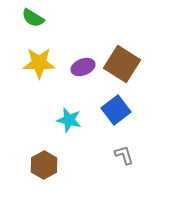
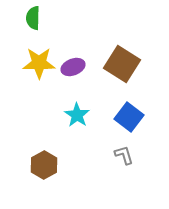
green semicircle: rotated 60 degrees clockwise
purple ellipse: moved 10 px left
blue square: moved 13 px right, 7 px down; rotated 16 degrees counterclockwise
cyan star: moved 8 px right, 5 px up; rotated 20 degrees clockwise
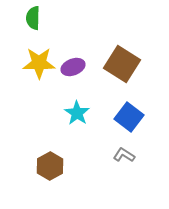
cyan star: moved 2 px up
gray L-shape: rotated 40 degrees counterclockwise
brown hexagon: moved 6 px right, 1 px down
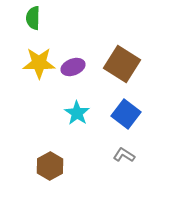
blue square: moved 3 px left, 3 px up
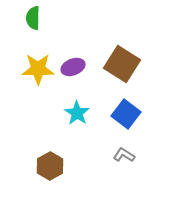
yellow star: moved 1 px left, 6 px down
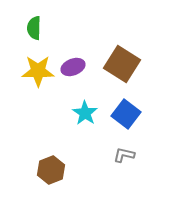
green semicircle: moved 1 px right, 10 px down
yellow star: moved 2 px down
cyan star: moved 8 px right
gray L-shape: rotated 20 degrees counterclockwise
brown hexagon: moved 1 px right, 4 px down; rotated 8 degrees clockwise
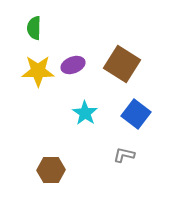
purple ellipse: moved 2 px up
blue square: moved 10 px right
brown hexagon: rotated 20 degrees clockwise
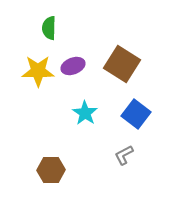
green semicircle: moved 15 px right
purple ellipse: moved 1 px down
gray L-shape: rotated 40 degrees counterclockwise
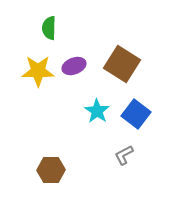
purple ellipse: moved 1 px right
cyan star: moved 12 px right, 2 px up
